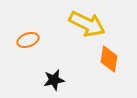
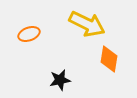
orange ellipse: moved 1 px right, 6 px up
black star: moved 6 px right
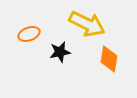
black star: moved 28 px up
